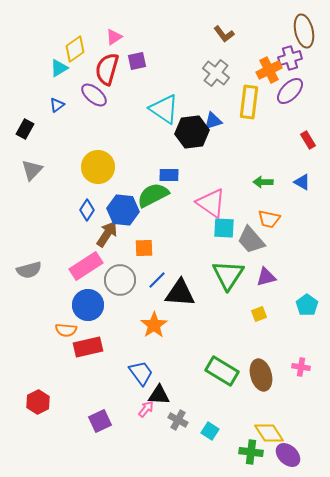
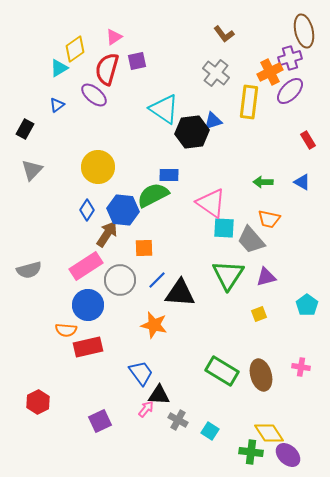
orange cross at (269, 70): moved 1 px right, 2 px down
orange star at (154, 325): rotated 24 degrees counterclockwise
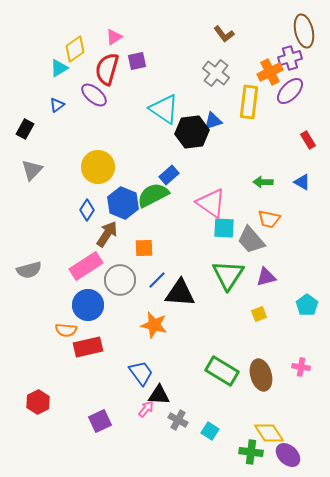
blue rectangle at (169, 175): rotated 42 degrees counterclockwise
blue hexagon at (123, 210): moved 7 px up; rotated 16 degrees clockwise
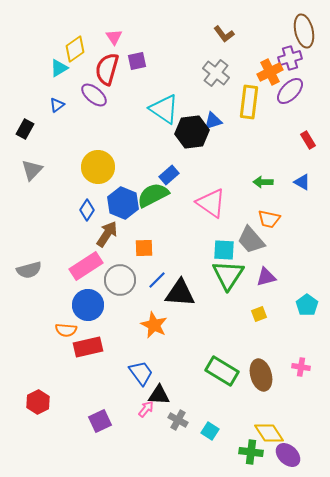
pink triangle at (114, 37): rotated 30 degrees counterclockwise
cyan square at (224, 228): moved 22 px down
orange star at (154, 325): rotated 12 degrees clockwise
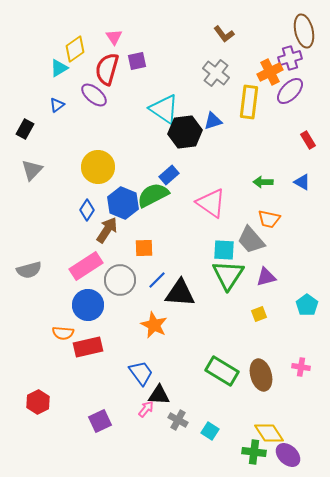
black hexagon at (192, 132): moved 7 px left
brown arrow at (107, 234): moved 4 px up
orange semicircle at (66, 330): moved 3 px left, 3 px down
green cross at (251, 452): moved 3 px right
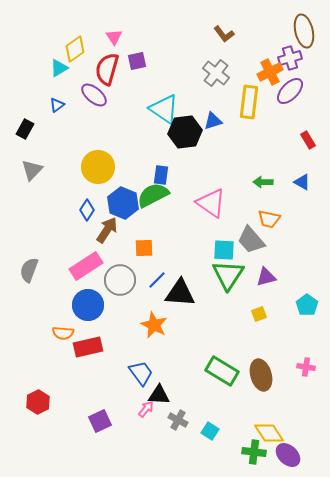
blue rectangle at (169, 175): moved 8 px left; rotated 42 degrees counterclockwise
gray semicircle at (29, 270): rotated 125 degrees clockwise
pink cross at (301, 367): moved 5 px right
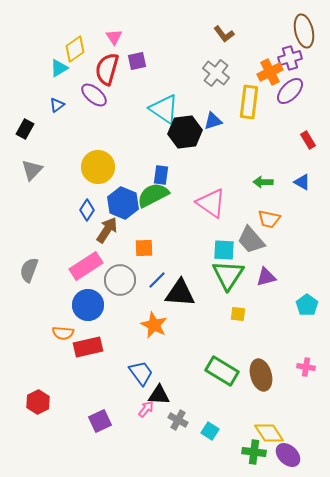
yellow square at (259, 314): moved 21 px left; rotated 28 degrees clockwise
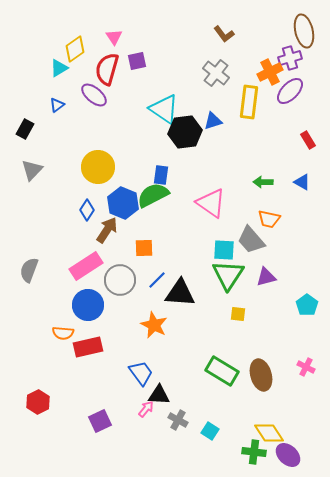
pink cross at (306, 367): rotated 18 degrees clockwise
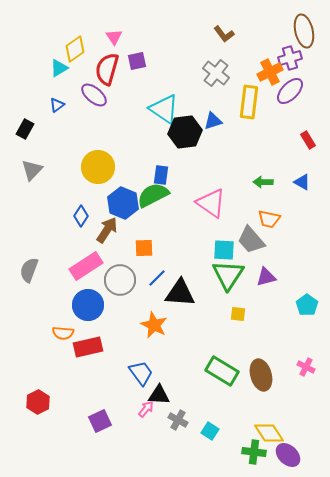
blue diamond at (87, 210): moved 6 px left, 6 px down
blue line at (157, 280): moved 2 px up
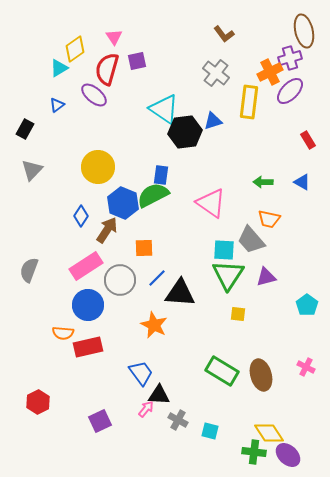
cyan square at (210, 431): rotated 18 degrees counterclockwise
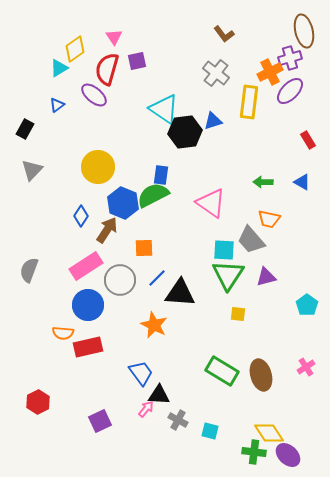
pink cross at (306, 367): rotated 30 degrees clockwise
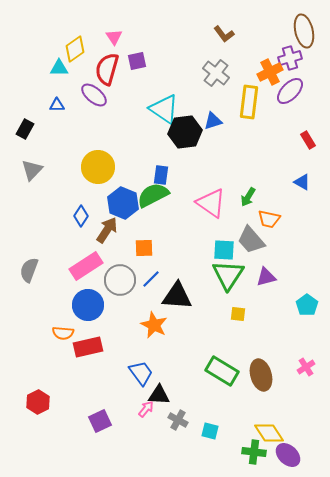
cyan triangle at (59, 68): rotated 30 degrees clockwise
blue triangle at (57, 105): rotated 35 degrees clockwise
green arrow at (263, 182): moved 15 px left, 15 px down; rotated 60 degrees counterclockwise
blue line at (157, 278): moved 6 px left, 1 px down
black triangle at (180, 293): moved 3 px left, 3 px down
